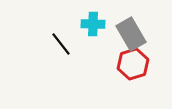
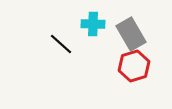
black line: rotated 10 degrees counterclockwise
red hexagon: moved 1 px right, 2 px down
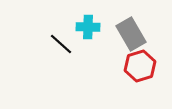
cyan cross: moved 5 px left, 3 px down
red hexagon: moved 6 px right
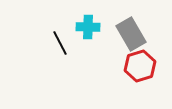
black line: moved 1 px left, 1 px up; rotated 20 degrees clockwise
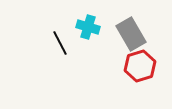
cyan cross: rotated 15 degrees clockwise
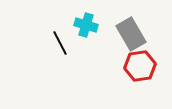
cyan cross: moved 2 px left, 2 px up
red hexagon: rotated 8 degrees clockwise
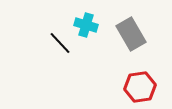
black line: rotated 15 degrees counterclockwise
red hexagon: moved 21 px down
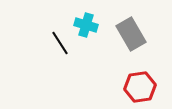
black line: rotated 10 degrees clockwise
